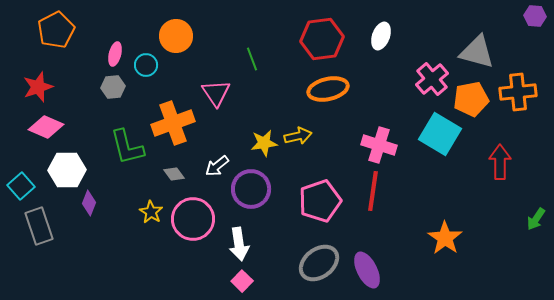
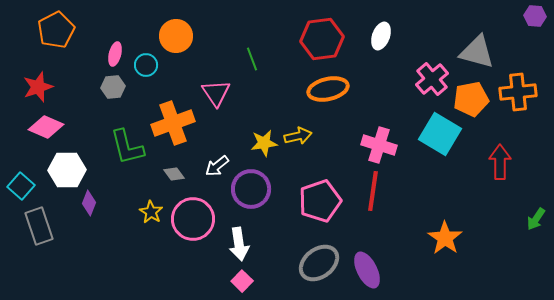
cyan square at (21, 186): rotated 8 degrees counterclockwise
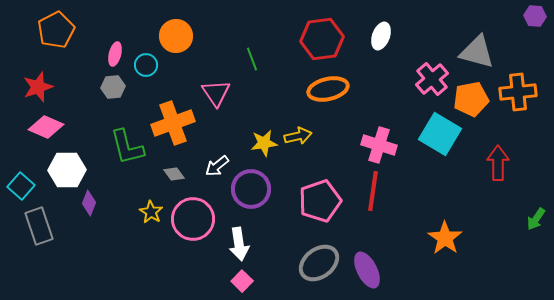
red arrow at (500, 162): moved 2 px left, 1 px down
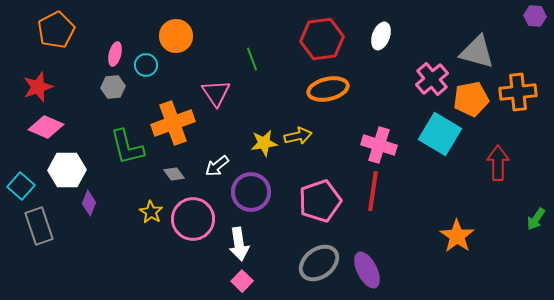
purple circle at (251, 189): moved 3 px down
orange star at (445, 238): moved 12 px right, 2 px up
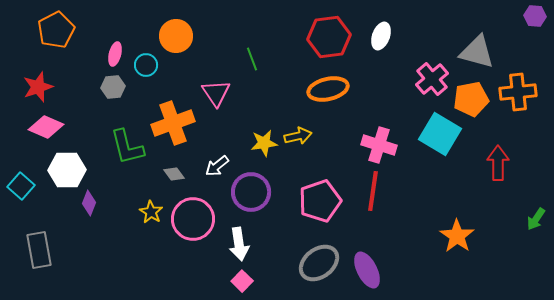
red hexagon at (322, 39): moved 7 px right, 2 px up
gray rectangle at (39, 226): moved 24 px down; rotated 9 degrees clockwise
